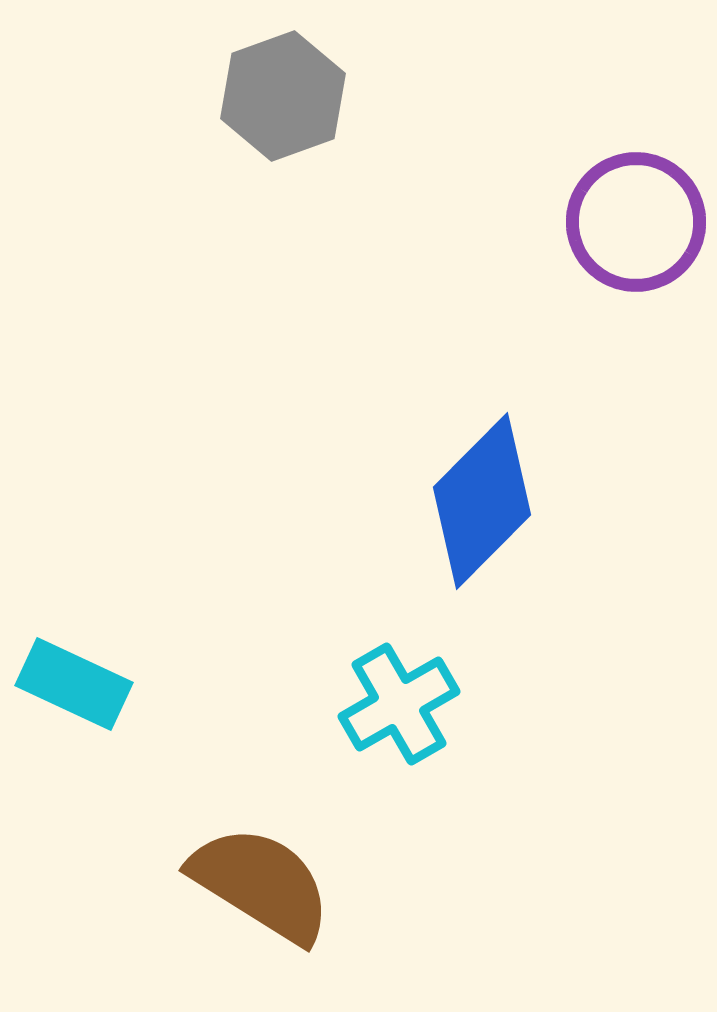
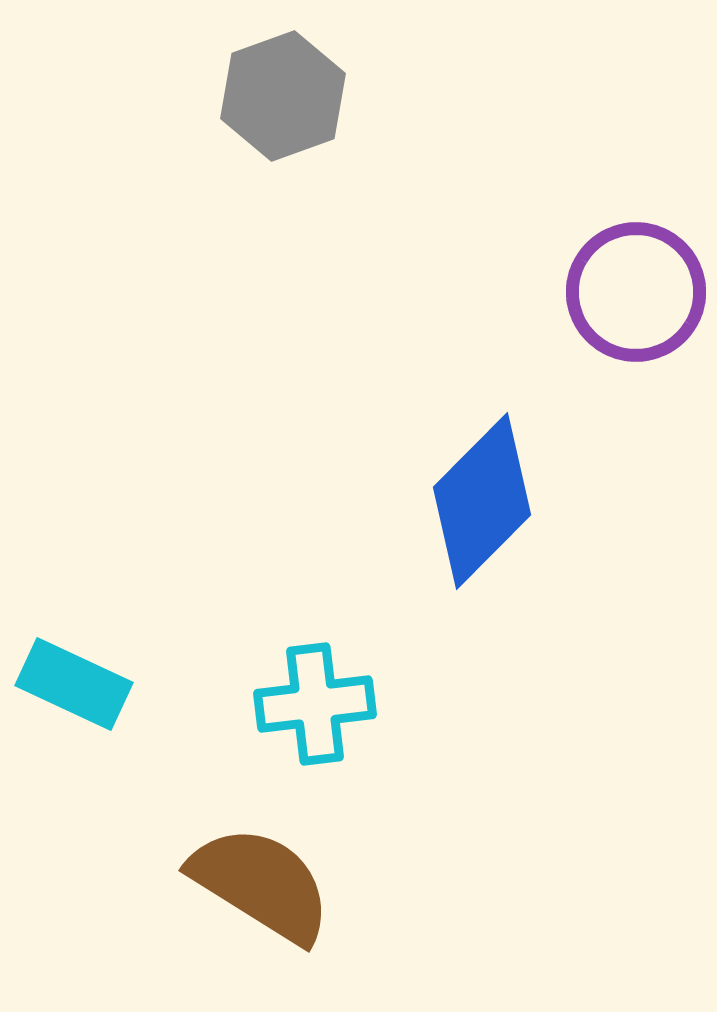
purple circle: moved 70 px down
cyan cross: moved 84 px left; rotated 23 degrees clockwise
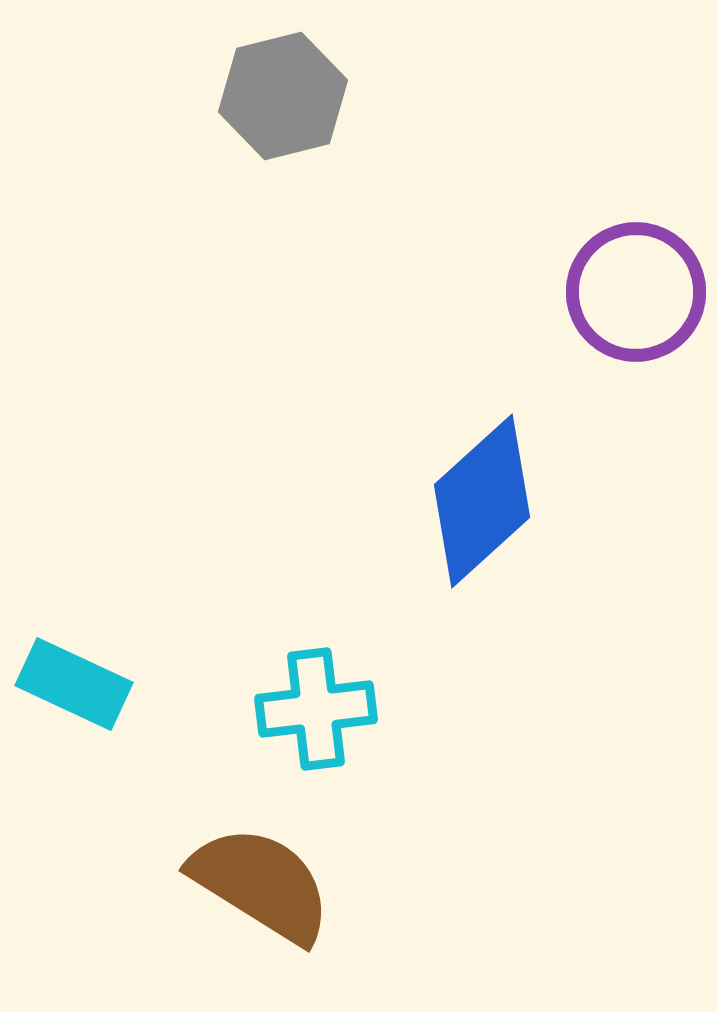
gray hexagon: rotated 6 degrees clockwise
blue diamond: rotated 3 degrees clockwise
cyan cross: moved 1 px right, 5 px down
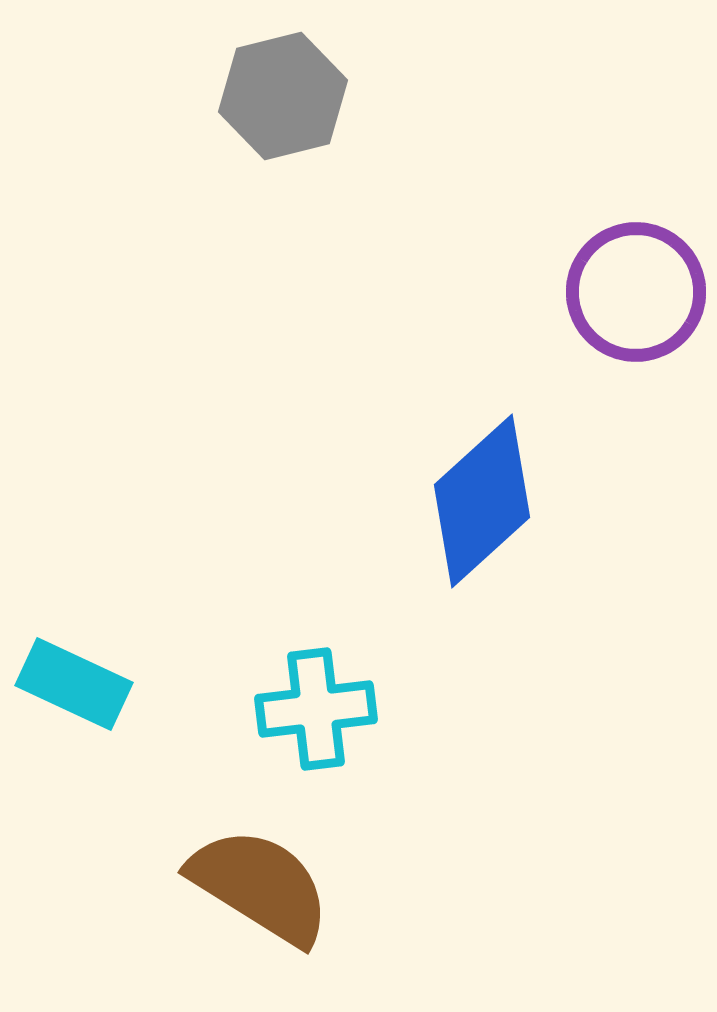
brown semicircle: moved 1 px left, 2 px down
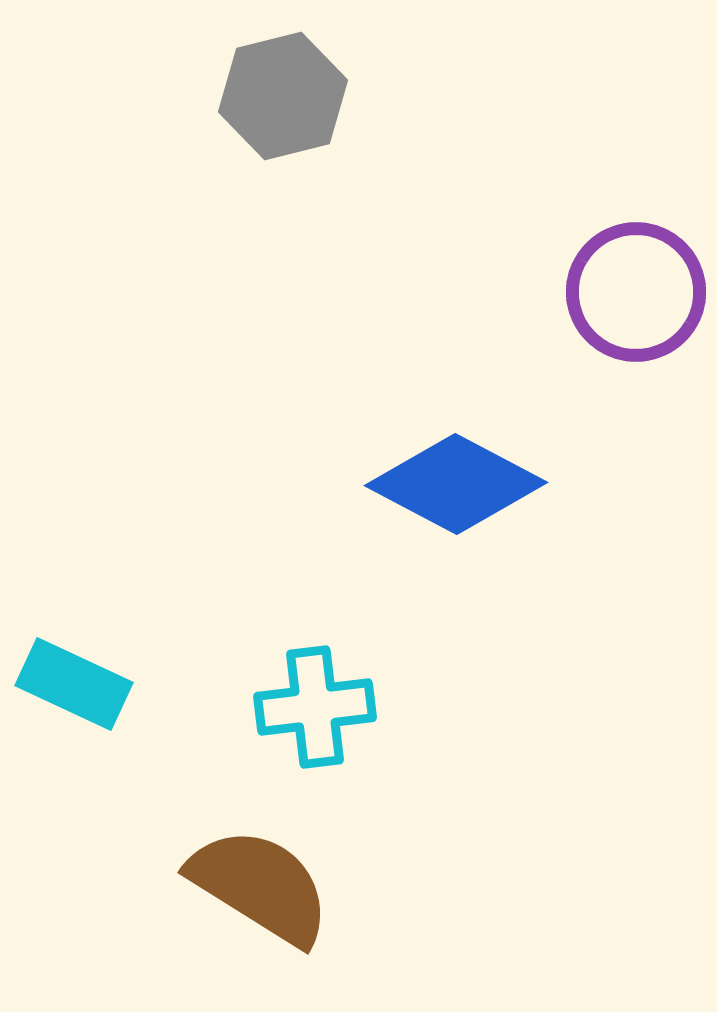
blue diamond: moved 26 px left, 17 px up; rotated 70 degrees clockwise
cyan cross: moved 1 px left, 2 px up
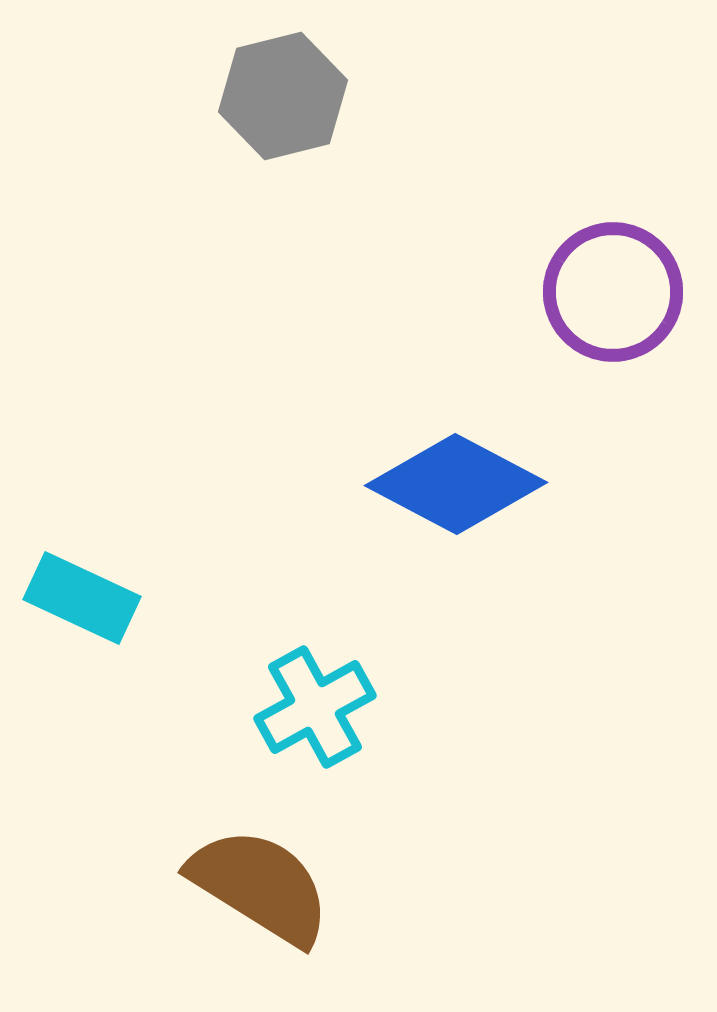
purple circle: moved 23 px left
cyan rectangle: moved 8 px right, 86 px up
cyan cross: rotated 22 degrees counterclockwise
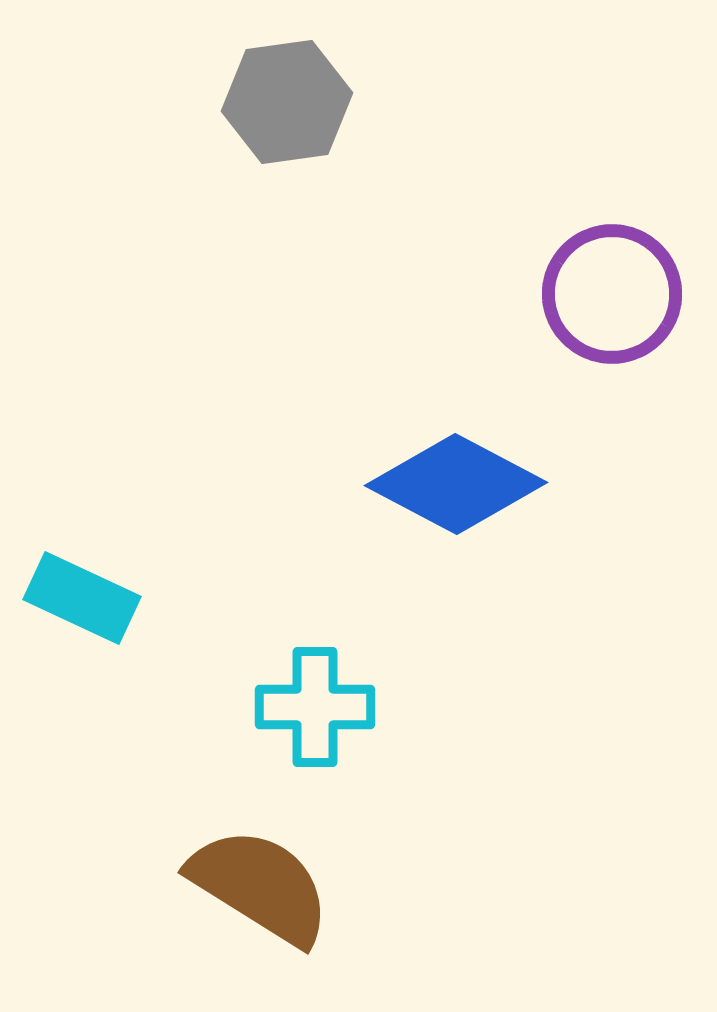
gray hexagon: moved 4 px right, 6 px down; rotated 6 degrees clockwise
purple circle: moved 1 px left, 2 px down
cyan cross: rotated 29 degrees clockwise
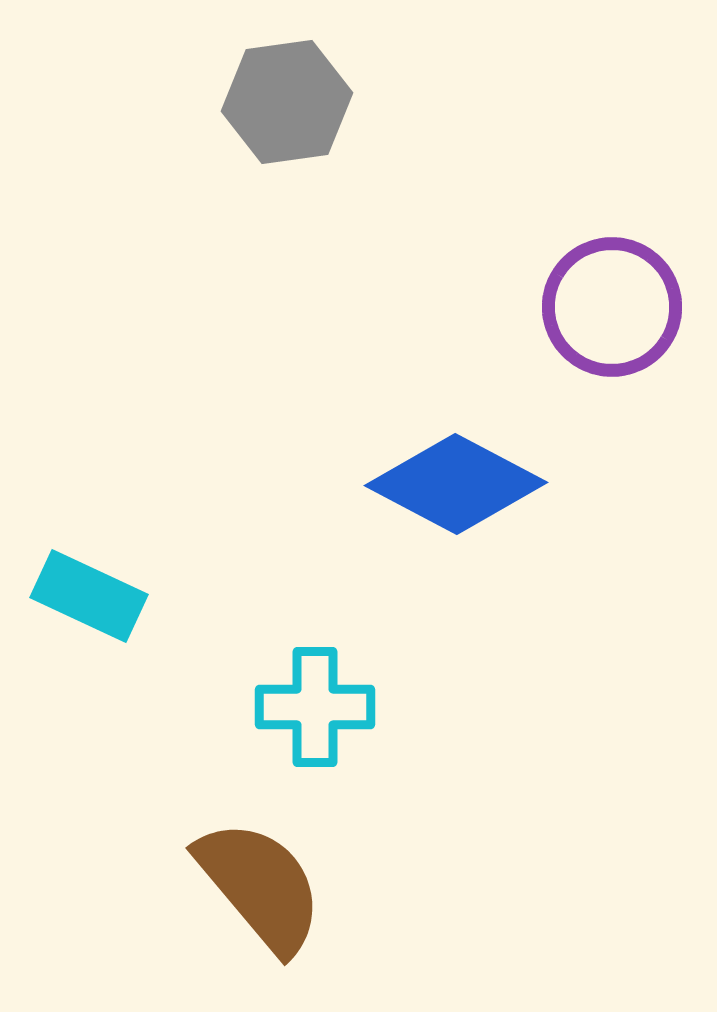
purple circle: moved 13 px down
cyan rectangle: moved 7 px right, 2 px up
brown semicircle: rotated 18 degrees clockwise
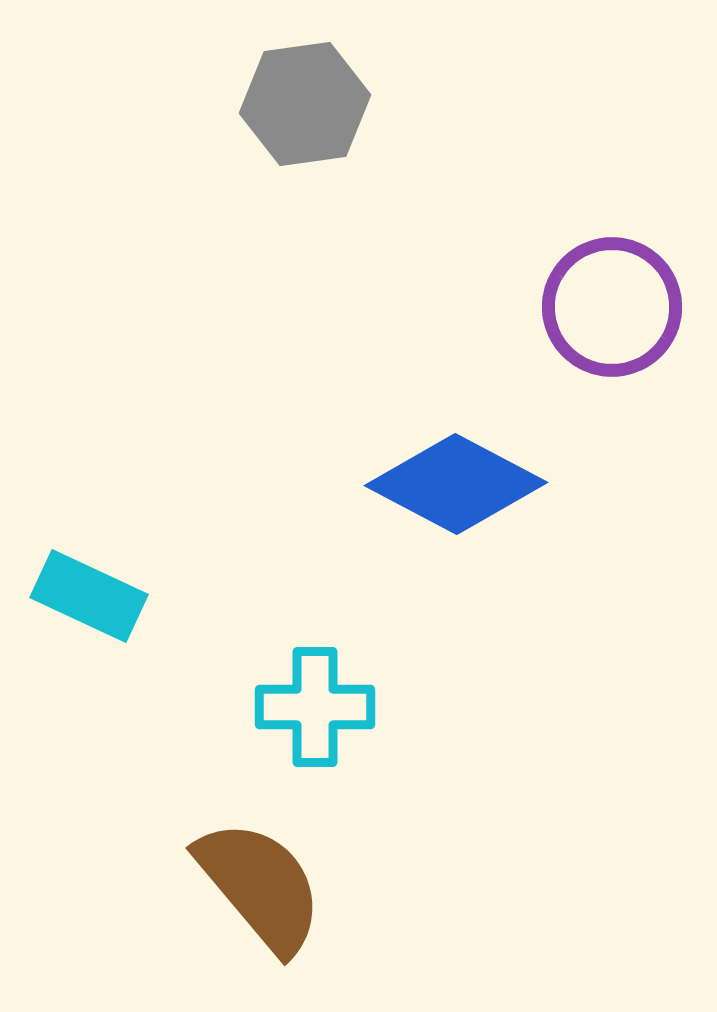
gray hexagon: moved 18 px right, 2 px down
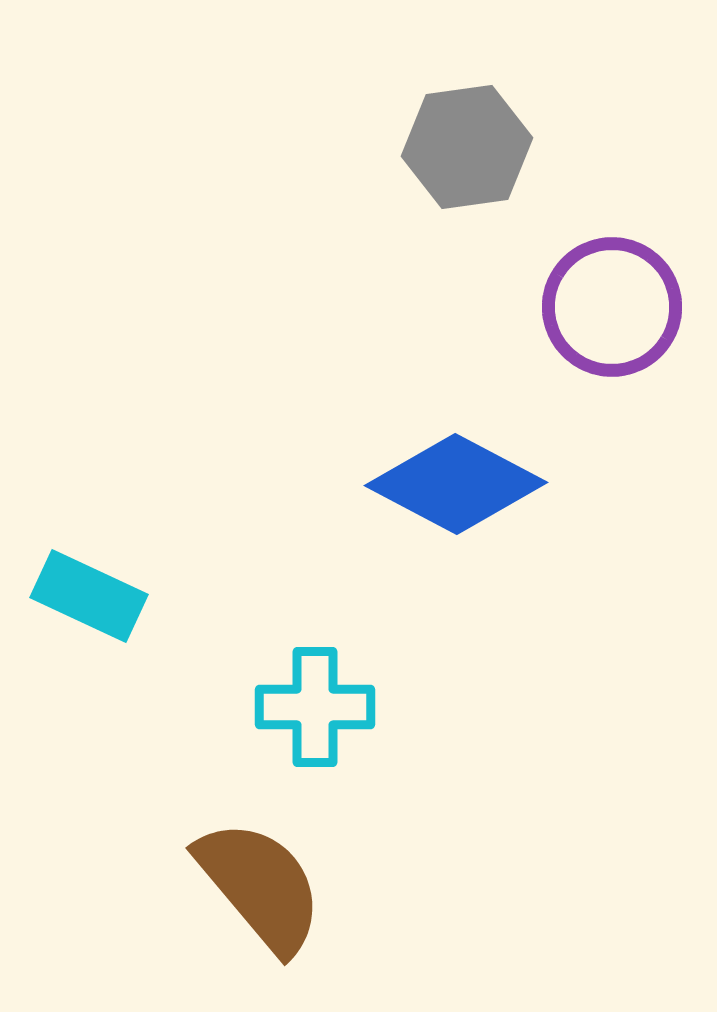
gray hexagon: moved 162 px right, 43 px down
